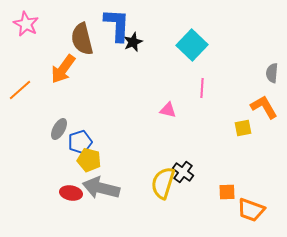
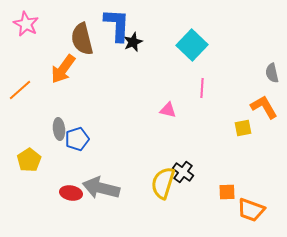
gray semicircle: rotated 18 degrees counterclockwise
gray ellipse: rotated 35 degrees counterclockwise
blue pentagon: moved 3 px left, 3 px up
yellow pentagon: moved 60 px left; rotated 25 degrees clockwise
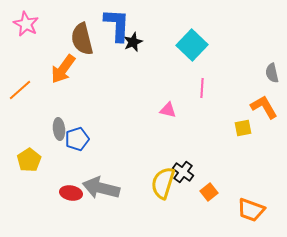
orange square: moved 18 px left; rotated 36 degrees counterclockwise
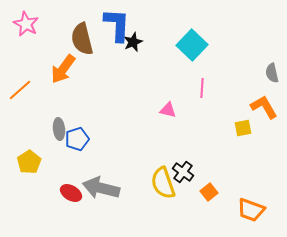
yellow pentagon: moved 2 px down
yellow semicircle: rotated 36 degrees counterclockwise
red ellipse: rotated 20 degrees clockwise
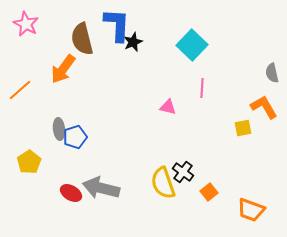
pink triangle: moved 3 px up
blue pentagon: moved 2 px left, 2 px up
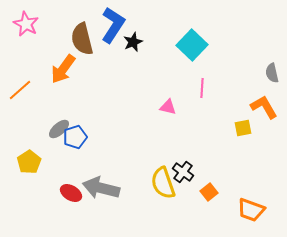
blue L-shape: moved 4 px left; rotated 30 degrees clockwise
gray ellipse: rotated 55 degrees clockwise
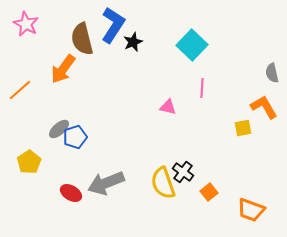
gray arrow: moved 5 px right, 5 px up; rotated 36 degrees counterclockwise
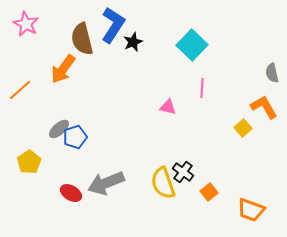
yellow square: rotated 30 degrees counterclockwise
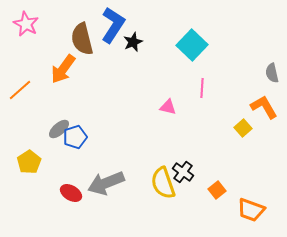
orange square: moved 8 px right, 2 px up
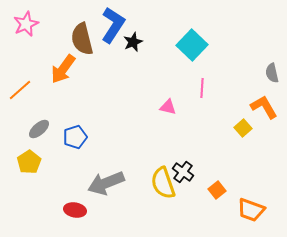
pink star: rotated 20 degrees clockwise
gray ellipse: moved 20 px left
red ellipse: moved 4 px right, 17 px down; rotated 20 degrees counterclockwise
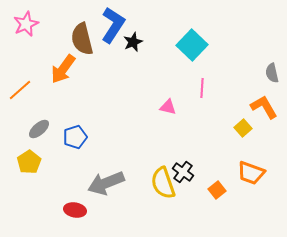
orange trapezoid: moved 37 px up
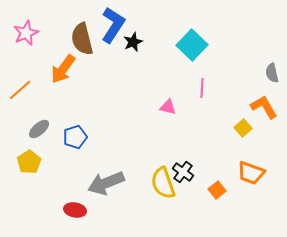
pink star: moved 9 px down
